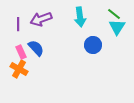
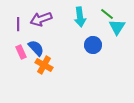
green line: moved 7 px left
orange cross: moved 25 px right, 4 px up
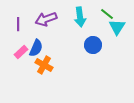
purple arrow: moved 5 px right
blue semicircle: rotated 66 degrees clockwise
pink rectangle: rotated 72 degrees clockwise
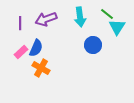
purple line: moved 2 px right, 1 px up
orange cross: moved 3 px left, 3 px down
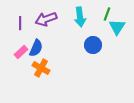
green line: rotated 72 degrees clockwise
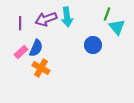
cyan arrow: moved 13 px left
cyan triangle: rotated 12 degrees counterclockwise
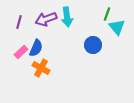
purple line: moved 1 px left, 1 px up; rotated 16 degrees clockwise
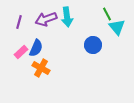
green line: rotated 48 degrees counterclockwise
